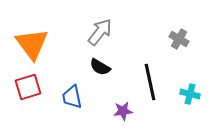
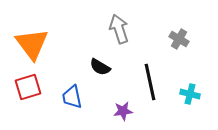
gray arrow: moved 19 px right, 3 px up; rotated 56 degrees counterclockwise
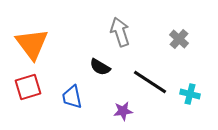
gray arrow: moved 1 px right, 3 px down
gray cross: rotated 12 degrees clockwise
black line: rotated 45 degrees counterclockwise
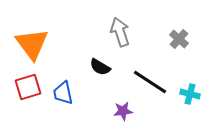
blue trapezoid: moved 9 px left, 4 px up
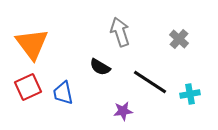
red square: rotated 8 degrees counterclockwise
cyan cross: rotated 24 degrees counterclockwise
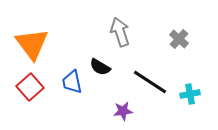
red square: moved 2 px right; rotated 16 degrees counterclockwise
blue trapezoid: moved 9 px right, 11 px up
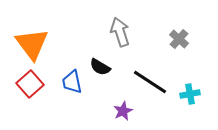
red square: moved 3 px up
purple star: rotated 18 degrees counterclockwise
